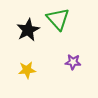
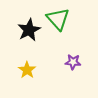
black star: moved 1 px right
yellow star: rotated 30 degrees counterclockwise
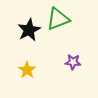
green triangle: rotated 50 degrees clockwise
